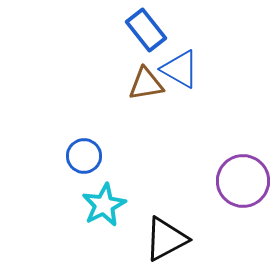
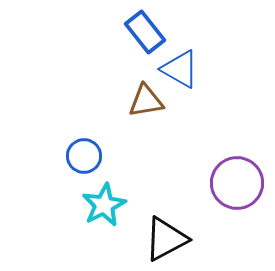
blue rectangle: moved 1 px left, 2 px down
brown triangle: moved 17 px down
purple circle: moved 6 px left, 2 px down
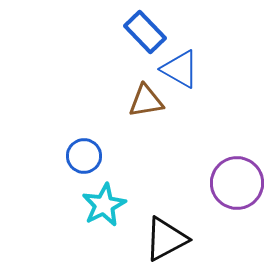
blue rectangle: rotated 6 degrees counterclockwise
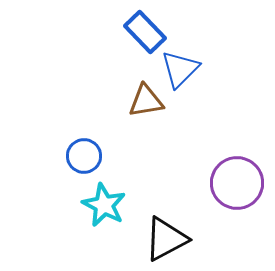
blue triangle: rotated 45 degrees clockwise
cyan star: rotated 18 degrees counterclockwise
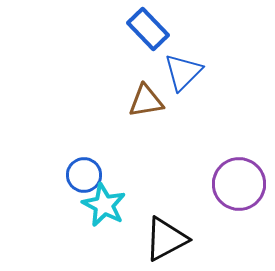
blue rectangle: moved 3 px right, 3 px up
blue triangle: moved 3 px right, 3 px down
blue circle: moved 19 px down
purple circle: moved 2 px right, 1 px down
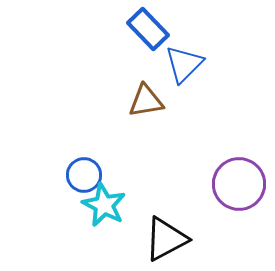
blue triangle: moved 1 px right, 8 px up
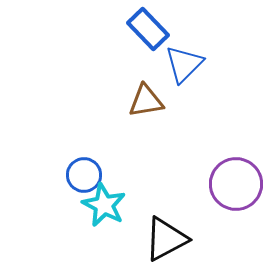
purple circle: moved 3 px left
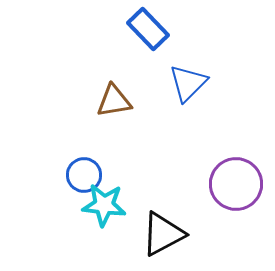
blue triangle: moved 4 px right, 19 px down
brown triangle: moved 32 px left
cyan star: rotated 21 degrees counterclockwise
black triangle: moved 3 px left, 5 px up
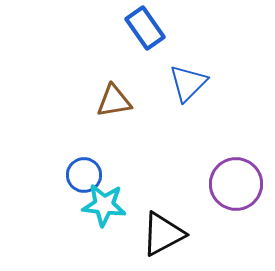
blue rectangle: moved 3 px left, 1 px up; rotated 9 degrees clockwise
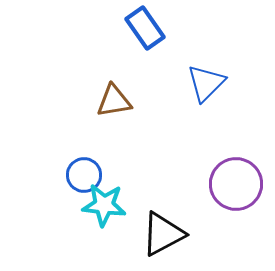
blue triangle: moved 18 px right
